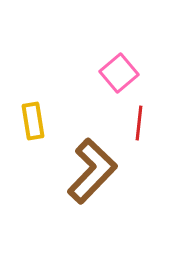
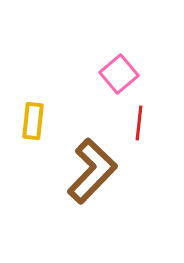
pink square: moved 1 px down
yellow rectangle: rotated 15 degrees clockwise
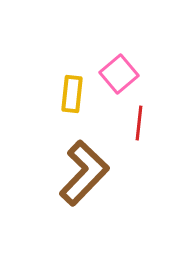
yellow rectangle: moved 39 px right, 27 px up
brown L-shape: moved 8 px left, 2 px down
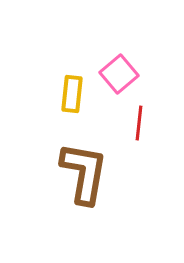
brown L-shape: rotated 34 degrees counterclockwise
